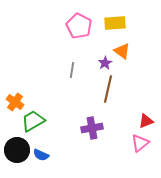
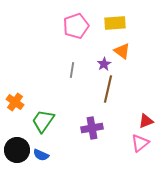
pink pentagon: moved 3 px left; rotated 25 degrees clockwise
purple star: moved 1 px left, 1 px down
green trapezoid: moved 10 px right; rotated 25 degrees counterclockwise
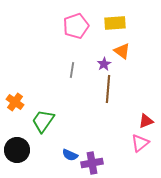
brown line: rotated 8 degrees counterclockwise
purple cross: moved 35 px down
blue semicircle: moved 29 px right
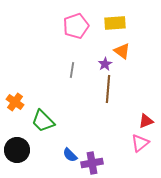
purple star: moved 1 px right
green trapezoid: rotated 80 degrees counterclockwise
blue semicircle: rotated 21 degrees clockwise
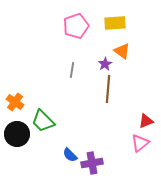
black circle: moved 16 px up
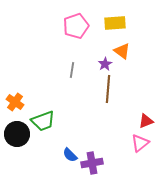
green trapezoid: rotated 65 degrees counterclockwise
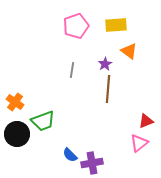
yellow rectangle: moved 1 px right, 2 px down
orange triangle: moved 7 px right
pink triangle: moved 1 px left
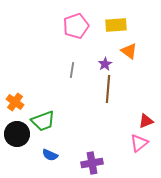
blue semicircle: moved 20 px left; rotated 21 degrees counterclockwise
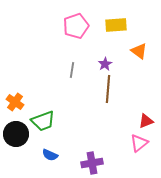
orange triangle: moved 10 px right
black circle: moved 1 px left
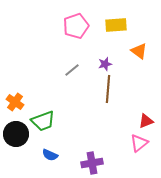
purple star: rotated 16 degrees clockwise
gray line: rotated 42 degrees clockwise
